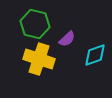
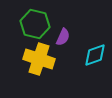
purple semicircle: moved 4 px left, 2 px up; rotated 24 degrees counterclockwise
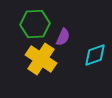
green hexagon: rotated 16 degrees counterclockwise
yellow cross: moved 2 px right; rotated 16 degrees clockwise
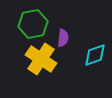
green hexagon: moved 2 px left; rotated 8 degrees counterclockwise
purple semicircle: moved 1 px down; rotated 18 degrees counterclockwise
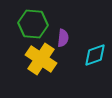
green hexagon: rotated 16 degrees clockwise
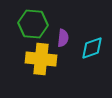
cyan diamond: moved 3 px left, 7 px up
yellow cross: rotated 28 degrees counterclockwise
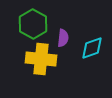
green hexagon: rotated 24 degrees clockwise
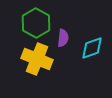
green hexagon: moved 3 px right, 1 px up
yellow cross: moved 4 px left; rotated 16 degrees clockwise
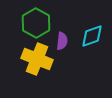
purple semicircle: moved 1 px left, 3 px down
cyan diamond: moved 12 px up
